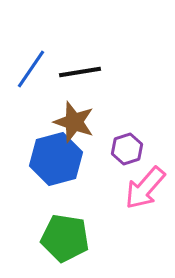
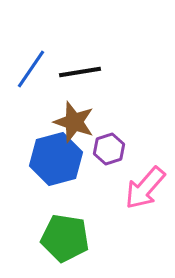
purple hexagon: moved 18 px left
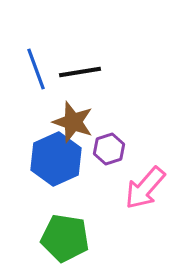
blue line: moved 5 px right; rotated 54 degrees counterclockwise
brown star: moved 1 px left
blue hexagon: rotated 9 degrees counterclockwise
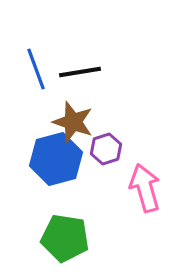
purple hexagon: moved 3 px left
blue hexagon: rotated 9 degrees clockwise
pink arrow: rotated 123 degrees clockwise
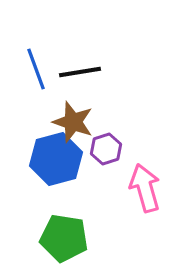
green pentagon: moved 1 px left
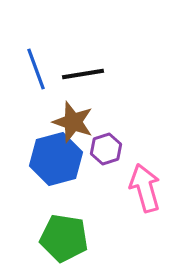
black line: moved 3 px right, 2 px down
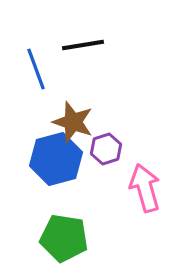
black line: moved 29 px up
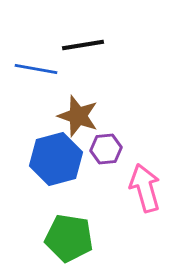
blue line: rotated 60 degrees counterclockwise
brown star: moved 5 px right, 6 px up
purple hexagon: rotated 12 degrees clockwise
green pentagon: moved 5 px right
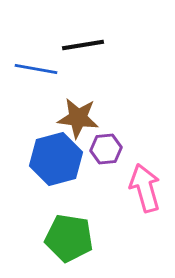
brown star: moved 2 px down; rotated 12 degrees counterclockwise
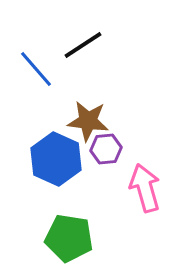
black line: rotated 24 degrees counterclockwise
blue line: rotated 39 degrees clockwise
brown star: moved 10 px right, 3 px down
blue hexagon: rotated 21 degrees counterclockwise
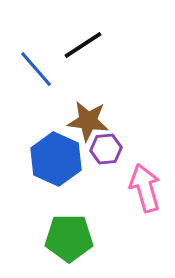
green pentagon: rotated 9 degrees counterclockwise
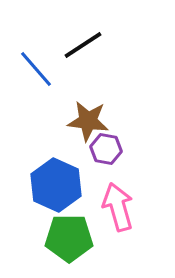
purple hexagon: rotated 16 degrees clockwise
blue hexagon: moved 26 px down
pink arrow: moved 27 px left, 19 px down
